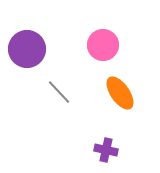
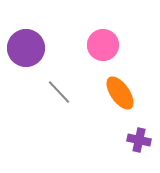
purple circle: moved 1 px left, 1 px up
purple cross: moved 33 px right, 10 px up
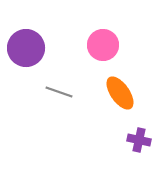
gray line: rotated 28 degrees counterclockwise
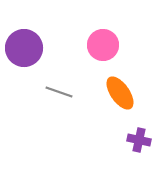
purple circle: moved 2 px left
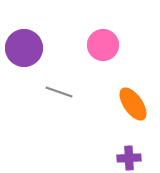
orange ellipse: moved 13 px right, 11 px down
purple cross: moved 10 px left, 18 px down; rotated 15 degrees counterclockwise
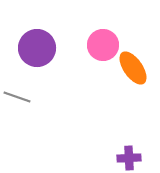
purple circle: moved 13 px right
gray line: moved 42 px left, 5 px down
orange ellipse: moved 36 px up
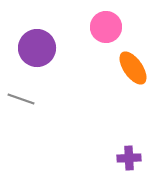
pink circle: moved 3 px right, 18 px up
gray line: moved 4 px right, 2 px down
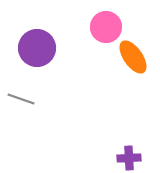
orange ellipse: moved 11 px up
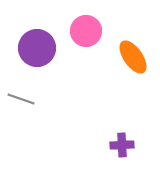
pink circle: moved 20 px left, 4 px down
purple cross: moved 7 px left, 13 px up
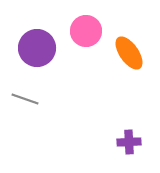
orange ellipse: moved 4 px left, 4 px up
gray line: moved 4 px right
purple cross: moved 7 px right, 3 px up
